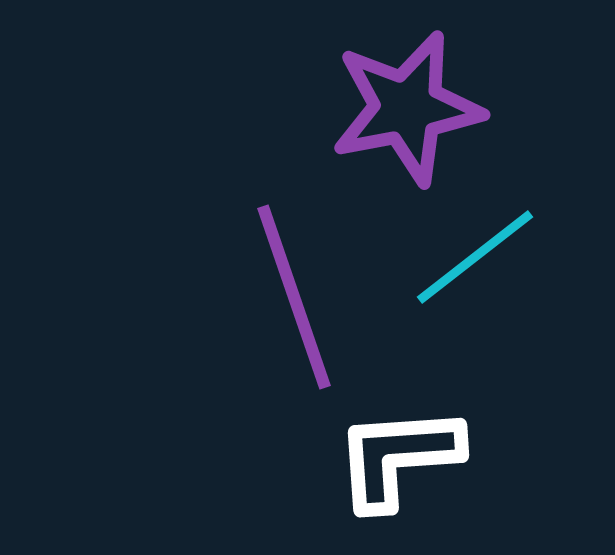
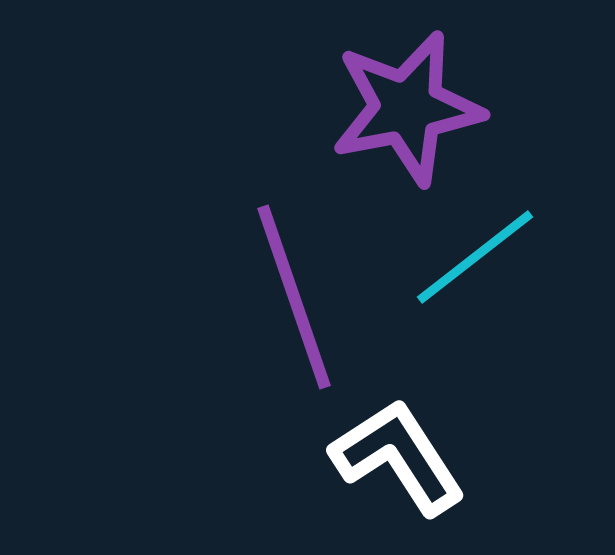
white L-shape: rotated 61 degrees clockwise
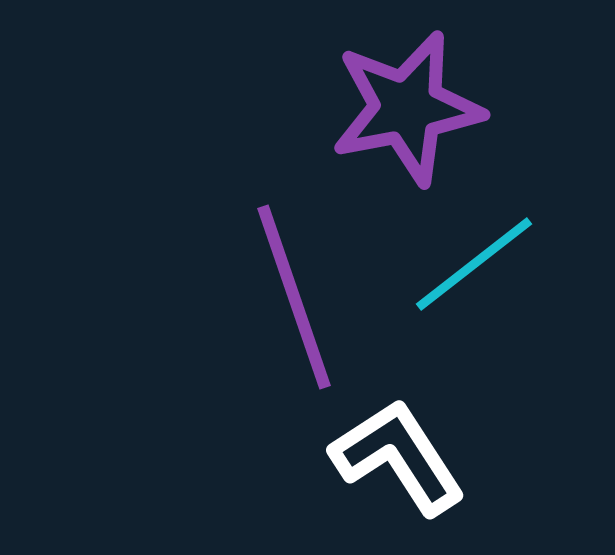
cyan line: moved 1 px left, 7 px down
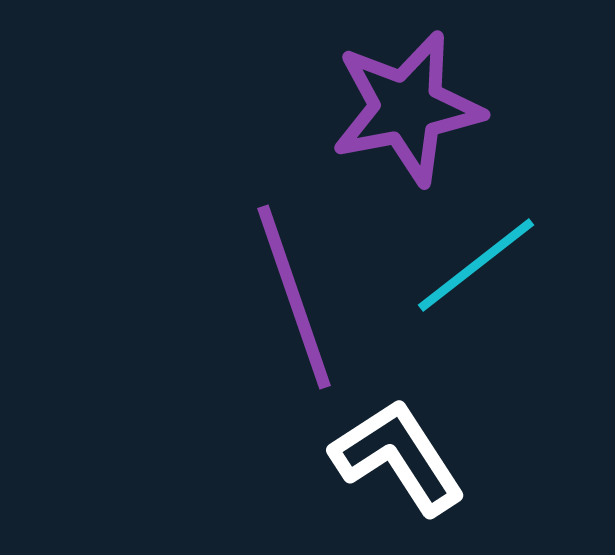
cyan line: moved 2 px right, 1 px down
